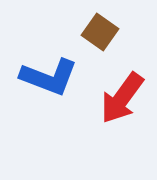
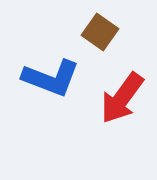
blue L-shape: moved 2 px right, 1 px down
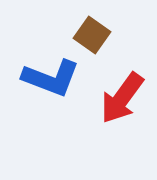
brown square: moved 8 px left, 3 px down
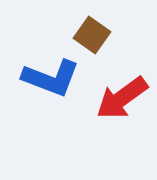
red arrow: rotated 18 degrees clockwise
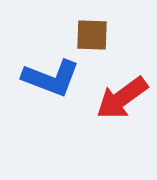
brown square: rotated 33 degrees counterclockwise
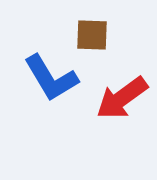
blue L-shape: rotated 38 degrees clockwise
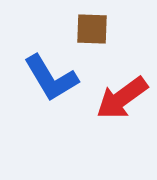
brown square: moved 6 px up
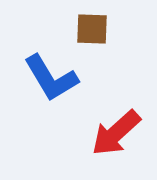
red arrow: moved 6 px left, 35 px down; rotated 6 degrees counterclockwise
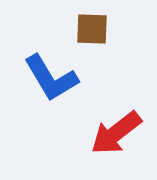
red arrow: rotated 4 degrees clockwise
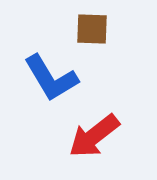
red arrow: moved 22 px left, 3 px down
